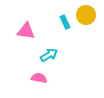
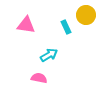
cyan rectangle: moved 1 px right, 5 px down
pink triangle: moved 6 px up
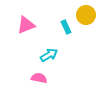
pink triangle: rotated 30 degrees counterclockwise
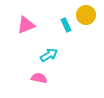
cyan rectangle: moved 2 px up
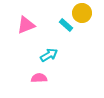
yellow circle: moved 4 px left, 2 px up
cyan rectangle: rotated 24 degrees counterclockwise
pink semicircle: rotated 14 degrees counterclockwise
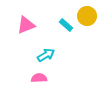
yellow circle: moved 5 px right, 3 px down
cyan arrow: moved 3 px left
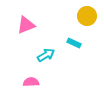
cyan rectangle: moved 8 px right, 18 px down; rotated 16 degrees counterclockwise
pink semicircle: moved 8 px left, 4 px down
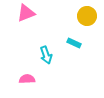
pink triangle: moved 12 px up
cyan arrow: rotated 102 degrees clockwise
pink semicircle: moved 4 px left, 3 px up
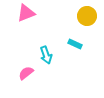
cyan rectangle: moved 1 px right, 1 px down
pink semicircle: moved 1 px left, 6 px up; rotated 35 degrees counterclockwise
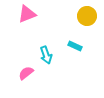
pink triangle: moved 1 px right, 1 px down
cyan rectangle: moved 2 px down
